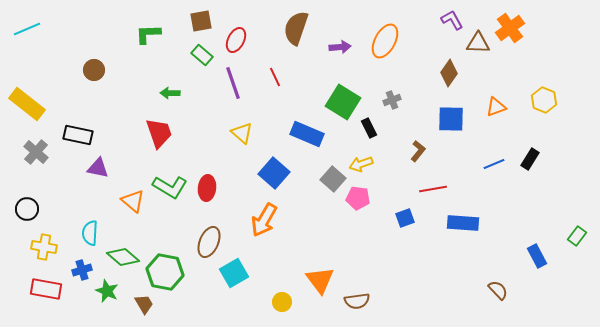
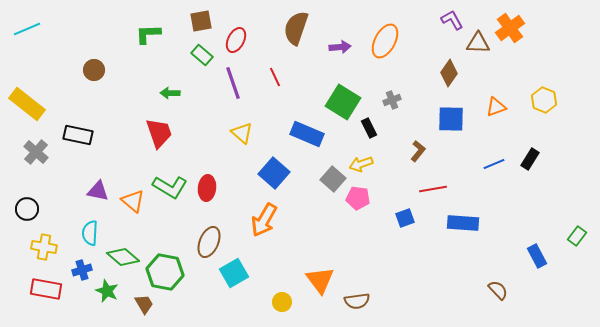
purple triangle at (98, 168): moved 23 px down
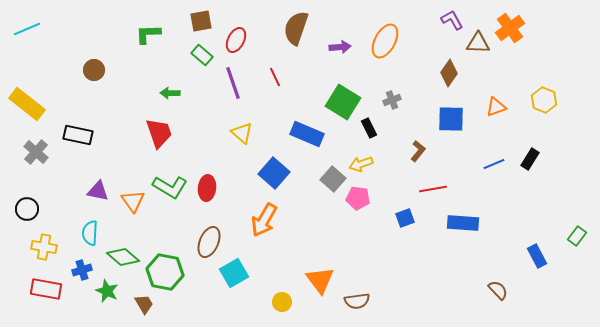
orange triangle at (133, 201): rotated 15 degrees clockwise
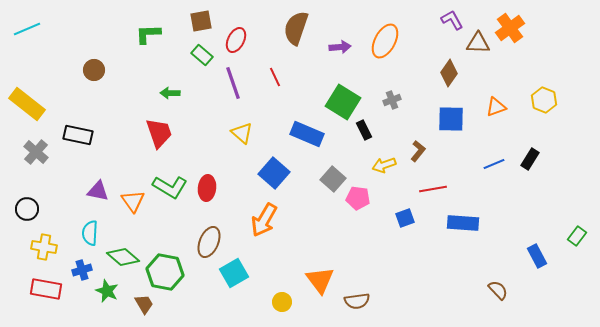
black rectangle at (369, 128): moved 5 px left, 2 px down
yellow arrow at (361, 164): moved 23 px right, 1 px down
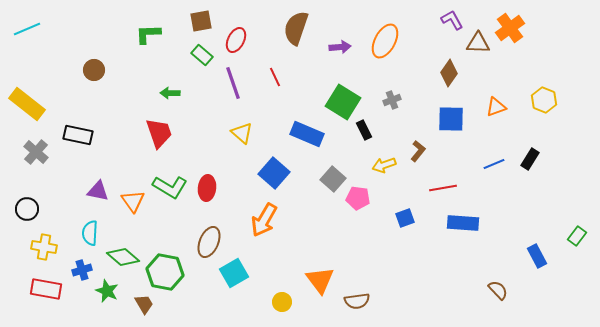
red line at (433, 189): moved 10 px right, 1 px up
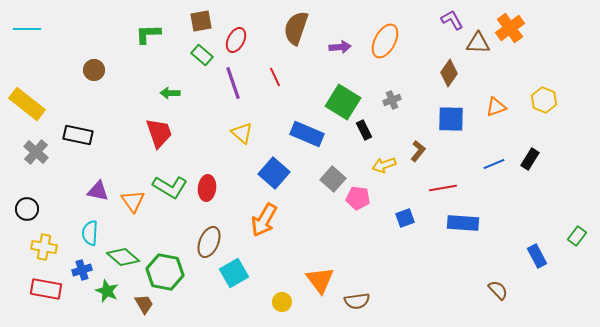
cyan line at (27, 29): rotated 24 degrees clockwise
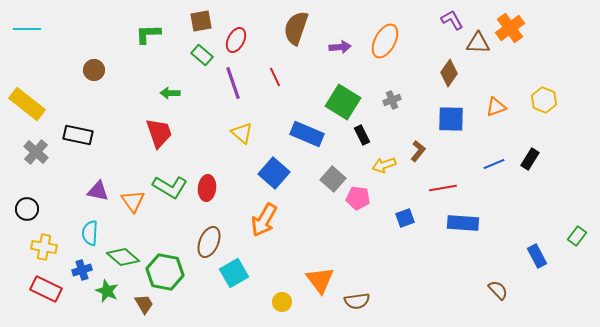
black rectangle at (364, 130): moved 2 px left, 5 px down
red rectangle at (46, 289): rotated 16 degrees clockwise
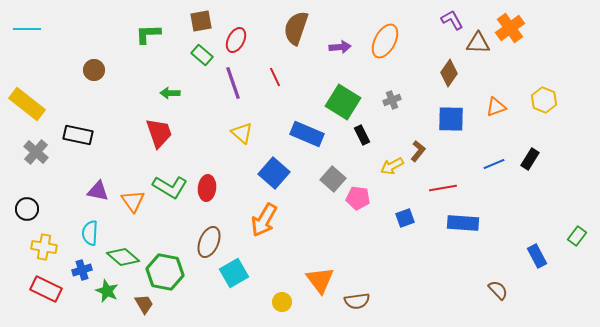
yellow arrow at (384, 165): moved 8 px right, 1 px down; rotated 10 degrees counterclockwise
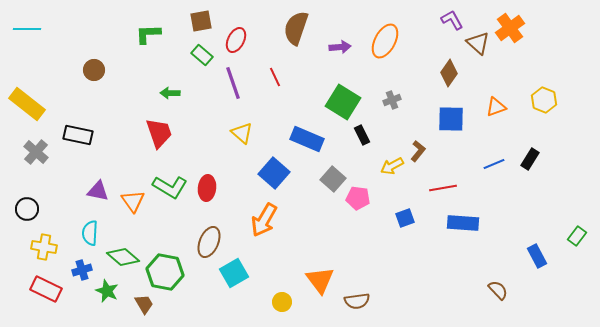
brown triangle at (478, 43): rotated 40 degrees clockwise
blue rectangle at (307, 134): moved 5 px down
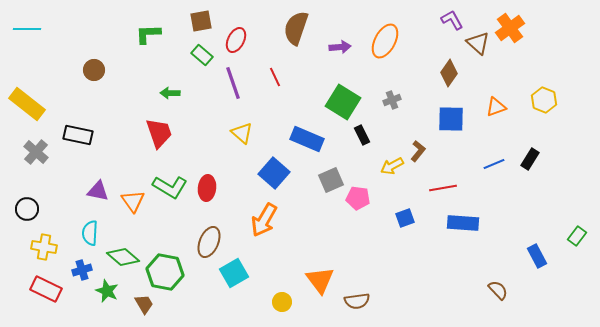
gray square at (333, 179): moved 2 px left, 1 px down; rotated 25 degrees clockwise
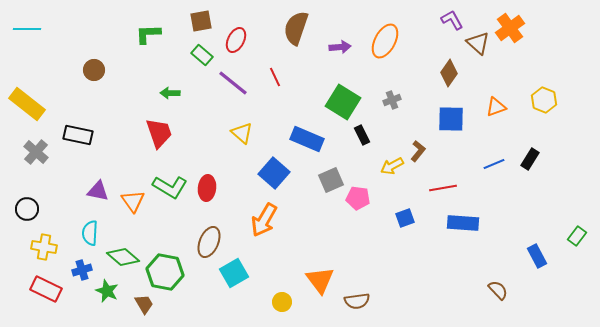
purple line at (233, 83): rotated 32 degrees counterclockwise
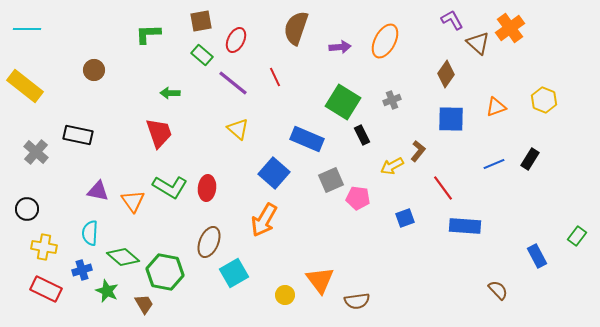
brown diamond at (449, 73): moved 3 px left, 1 px down
yellow rectangle at (27, 104): moved 2 px left, 18 px up
yellow triangle at (242, 133): moved 4 px left, 4 px up
red line at (443, 188): rotated 64 degrees clockwise
blue rectangle at (463, 223): moved 2 px right, 3 px down
yellow circle at (282, 302): moved 3 px right, 7 px up
